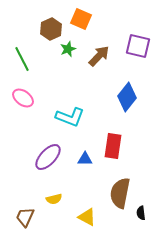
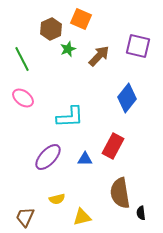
blue diamond: moved 1 px down
cyan L-shape: rotated 24 degrees counterclockwise
red rectangle: rotated 20 degrees clockwise
brown semicircle: rotated 20 degrees counterclockwise
yellow semicircle: moved 3 px right
yellow triangle: moved 5 px left; rotated 42 degrees counterclockwise
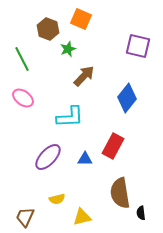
brown hexagon: moved 3 px left; rotated 15 degrees counterclockwise
brown arrow: moved 15 px left, 20 px down
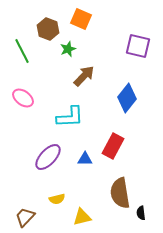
green line: moved 8 px up
brown trapezoid: rotated 20 degrees clockwise
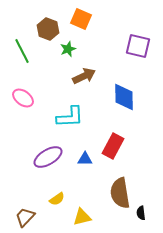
brown arrow: rotated 20 degrees clockwise
blue diamond: moved 3 px left, 1 px up; rotated 40 degrees counterclockwise
purple ellipse: rotated 16 degrees clockwise
yellow semicircle: rotated 21 degrees counterclockwise
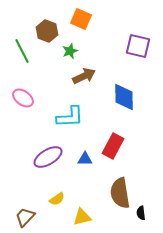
brown hexagon: moved 1 px left, 2 px down
green star: moved 2 px right, 2 px down
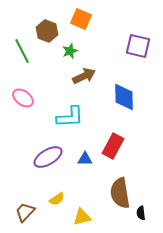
brown trapezoid: moved 5 px up
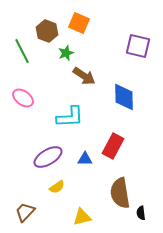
orange square: moved 2 px left, 4 px down
green star: moved 4 px left, 2 px down
brown arrow: rotated 60 degrees clockwise
yellow semicircle: moved 12 px up
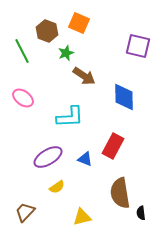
blue triangle: rotated 21 degrees clockwise
